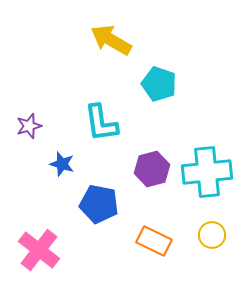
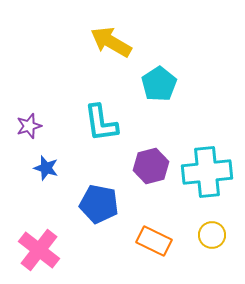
yellow arrow: moved 2 px down
cyan pentagon: rotated 20 degrees clockwise
blue star: moved 16 px left, 4 px down
purple hexagon: moved 1 px left, 3 px up
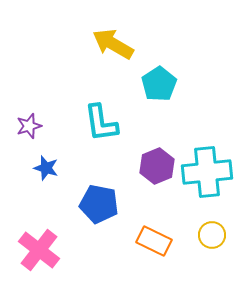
yellow arrow: moved 2 px right, 2 px down
purple hexagon: moved 6 px right; rotated 8 degrees counterclockwise
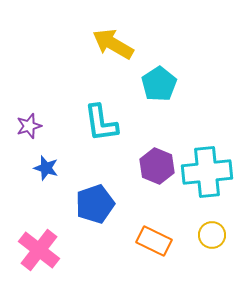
purple hexagon: rotated 16 degrees counterclockwise
blue pentagon: moved 4 px left; rotated 30 degrees counterclockwise
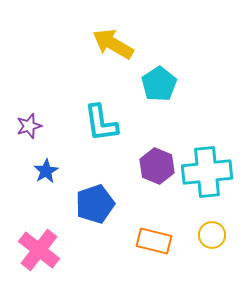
blue star: moved 3 px down; rotated 25 degrees clockwise
orange rectangle: rotated 12 degrees counterclockwise
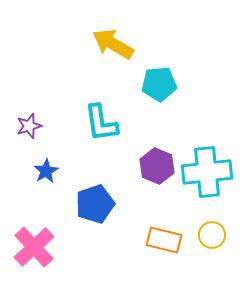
cyan pentagon: rotated 28 degrees clockwise
orange rectangle: moved 10 px right, 1 px up
pink cross: moved 5 px left, 3 px up; rotated 9 degrees clockwise
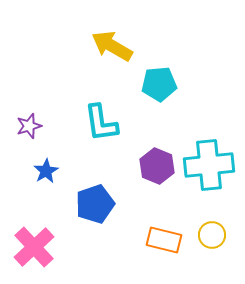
yellow arrow: moved 1 px left, 2 px down
cyan cross: moved 2 px right, 7 px up
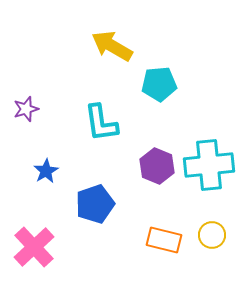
purple star: moved 3 px left, 17 px up
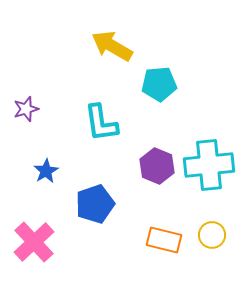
pink cross: moved 5 px up
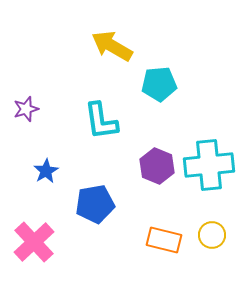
cyan L-shape: moved 2 px up
blue pentagon: rotated 9 degrees clockwise
